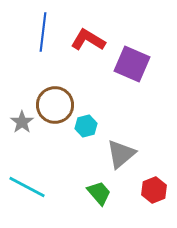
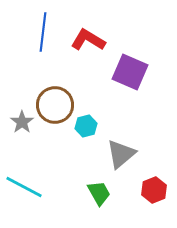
purple square: moved 2 px left, 8 px down
cyan line: moved 3 px left
green trapezoid: rotated 12 degrees clockwise
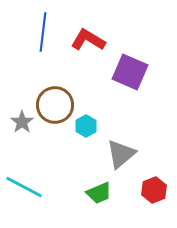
cyan hexagon: rotated 15 degrees counterclockwise
green trapezoid: rotated 96 degrees clockwise
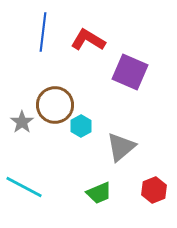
cyan hexagon: moved 5 px left
gray triangle: moved 7 px up
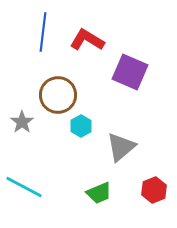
red L-shape: moved 1 px left
brown circle: moved 3 px right, 10 px up
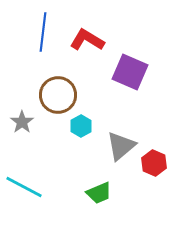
gray triangle: moved 1 px up
red hexagon: moved 27 px up; rotated 15 degrees counterclockwise
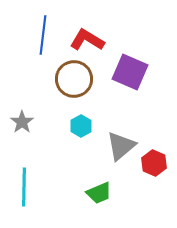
blue line: moved 3 px down
brown circle: moved 16 px right, 16 px up
cyan line: rotated 63 degrees clockwise
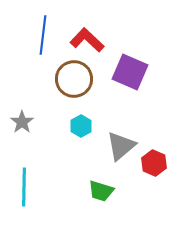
red L-shape: rotated 12 degrees clockwise
green trapezoid: moved 2 px right, 2 px up; rotated 40 degrees clockwise
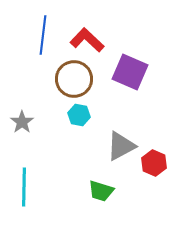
cyan hexagon: moved 2 px left, 11 px up; rotated 20 degrees counterclockwise
gray triangle: rotated 12 degrees clockwise
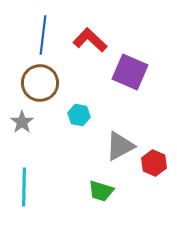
red L-shape: moved 3 px right
brown circle: moved 34 px left, 4 px down
gray triangle: moved 1 px left
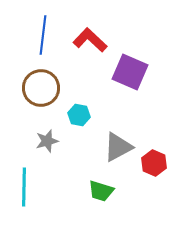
brown circle: moved 1 px right, 5 px down
gray star: moved 25 px right, 19 px down; rotated 20 degrees clockwise
gray triangle: moved 2 px left, 1 px down
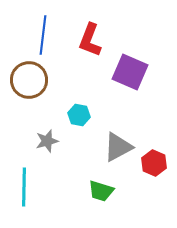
red L-shape: rotated 112 degrees counterclockwise
brown circle: moved 12 px left, 8 px up
